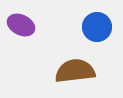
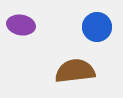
purple ellipse: rotated 16 degrees counterclockwise
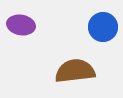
blue circle: moved 6 px right
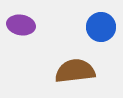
blue circle: moved 2 px left
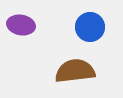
blue circle: moved 11 px left
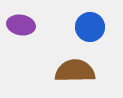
brown semicircle: rotated 6 degrees clockwise
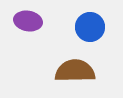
purple ellipse: moved 7 px right, 4 px up
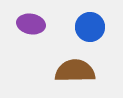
purple ellipse: moved 3 px right, 3 px down
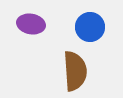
brown semicircle: rotated 87 degrees clockwise
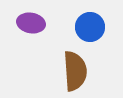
purple ellipse: moved 1 px up
